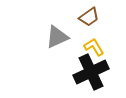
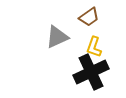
yellow L-shape: rotated 130 degrees counterclockwise
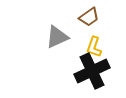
black cross: moved 1 px right, 1 px up
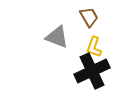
brown trapezoid: rotated 85 degrees counterclockwise
gray triangle: rotated 45 degrees clockwise
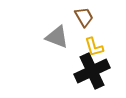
brown trapezoid: moved 5 px left
yellow L-shape: rotated 35 degrees counterclockwise
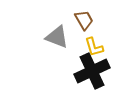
brown trapezoid: moved 3 px down
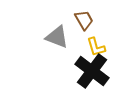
yellow L-shape: moved 2 px right
black cross: rotated 28 degrees counterclockwise
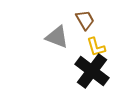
brown trapezoid: moved 1 px right
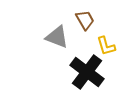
yellow L-shape: moved 10 px right, 1 px up
black cross: moved 5 px left, 1 px down
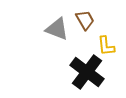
gray triangle: moved 8 px up
yellow L-shape: rotated 10 degrees clockwise
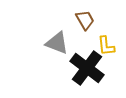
gray triangle: moved 14 px down
black cross: moved 4 px up
